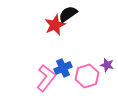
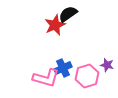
pink L-shape: rotated 68 degrees clockwise
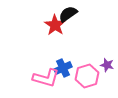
red star: rotated 15 degrees counterclockwise
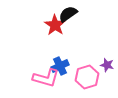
blue cross: moved 3 px left, 2 px up
pink hexagon: moved 1 px down
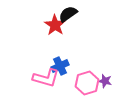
purple star: moved 2 px left, 16 px down
pink hexagon: moved 6 px down
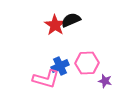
black semicircle: moved 3 px right, 6 px down; rotated 12 degrees clockwise
pink L-shape: moved 1 px down
pink hexagon: moved 20 px up; rotated 15 degrees clockwise
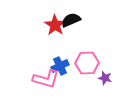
purple star: moved 3 px up
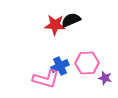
red star: rotated 30 degrees counterclockwise
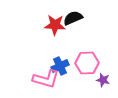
black semicircle: moved 2 px right, 2 px up
purple star: moved 2 px left, 2 px down
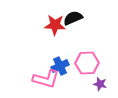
purple star: moved 3 px left, 4 px down
